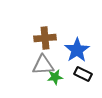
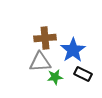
blue star: moved 4 px left
gray triangle: moved 3 px left, 3 px up
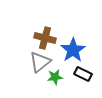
brown cross: rotated 20 degrees clockwise
gray triangle: rotated 35 degrees counterclockwise
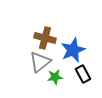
blue star: rotated 10 degrees clockwise
black rectangle: rotated 36 degrees clockwise
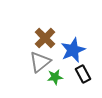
brown cross: rotated 30 degrees clockwise
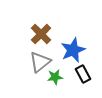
brown cross: moved 4 px left, 4 px up
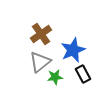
brown cross: rotated 10 degrees clockwise
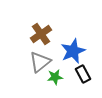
blue star: moved 1 px down
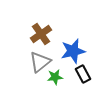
blue star: rotated 10 degrees clockwise
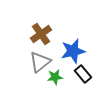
black rectangle: rotated 12 degrees counterclockwise
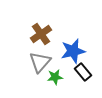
gray triangle: rotated 10 degrees counterclockwise
black rectangle: moved 2 px up
